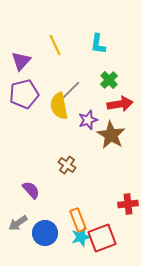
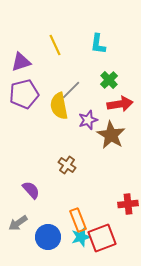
purple triangle: moved 1 px down; rotated 30 degrees clockwise
blue circle: moved 3 px right, 4 px down
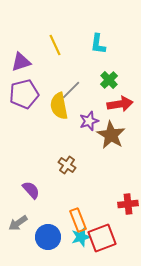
purple star: moved 1 px right, 1 px down
